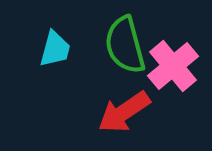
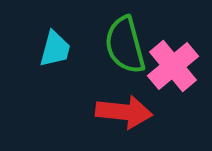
red arrow: rotated 140 degrees counterclockwise
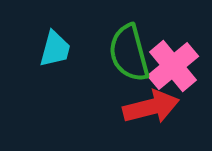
green semicircle: moved 4 px right, 8 px down
red arrow: moved 27 px right, 5 px up; rotated 20 degrees counterclockwise
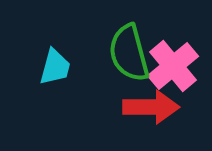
cyan trapezoid: moved 18 px down
red arrow: rotated 14 degrees clockwise
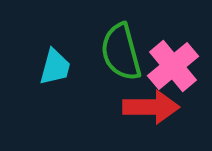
green semicircle: moved 8 px left, 1 px up
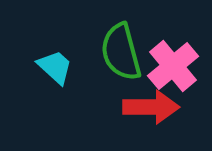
cyan trapezoid: rotated 63 degrees counterclockwise
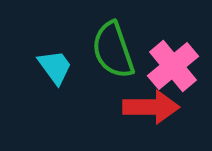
green semicircle: moved 8 px left, 2 px up; rotated 4 degrees counterclockwise
cyan trapezoid: rotated 12 degrees clockwise
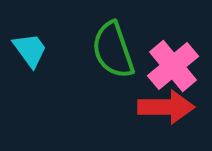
cyan trapezoid: moved 25 px left, 17 px up
red arrow: moved 15 px right
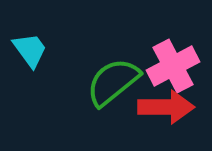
green semicircle: moved 32 px down; rotated 70 degrees clockwise
pink cross: rotated 12 degrees clockwise
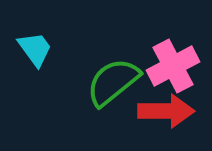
cyan trapezoid: moved 5 px right, 1 px up
red arrow: moved 4 px down
